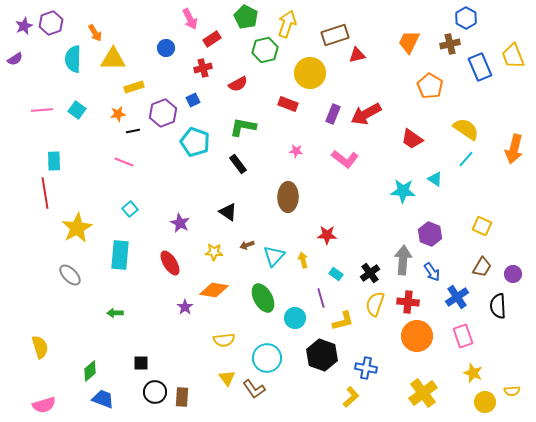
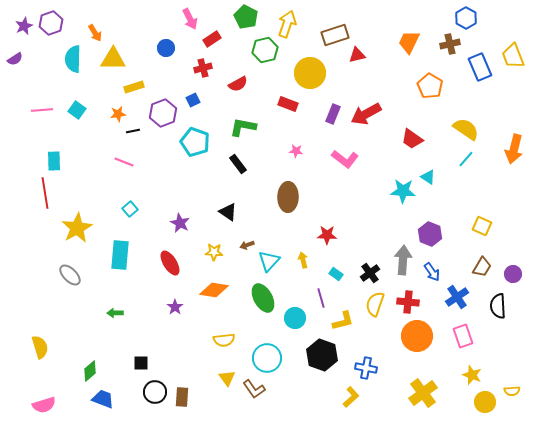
cyan triangle at (435, 179): moved 7 px left, 2 px up
cyan triangle at (274, 256): moved 5 px left, 5 px down
purple star at (185, 307): moved 10 px left
yellow star at (473, 373): moved 1 px left, 2 px down
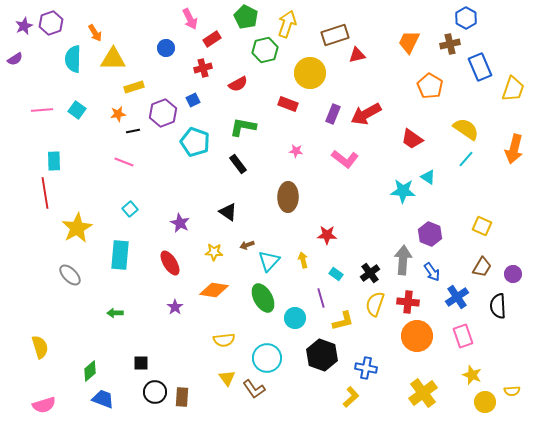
yellow trapezoid at (513, 56): moved 33 px down; rotated 140 degrees counterclockwise
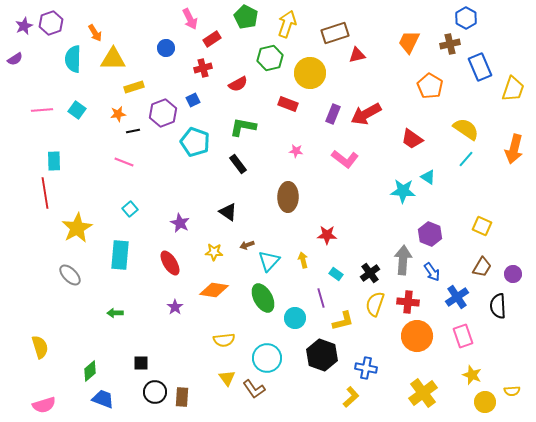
brown rectangle at (335, 35): moved 2 px up
green hexagon at (265, 50): moved 5 px right, 8 px down
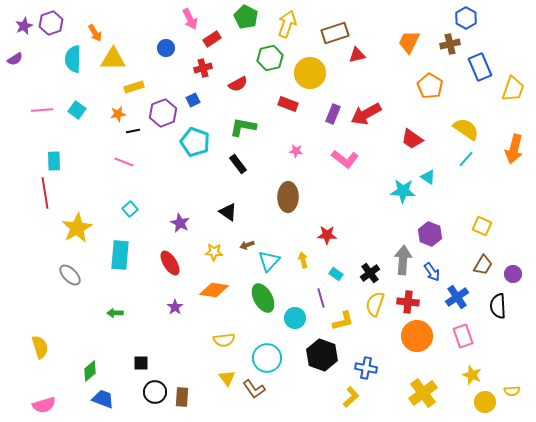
brown trapezoid at (482, 267): moved 1 px right, 2 px up
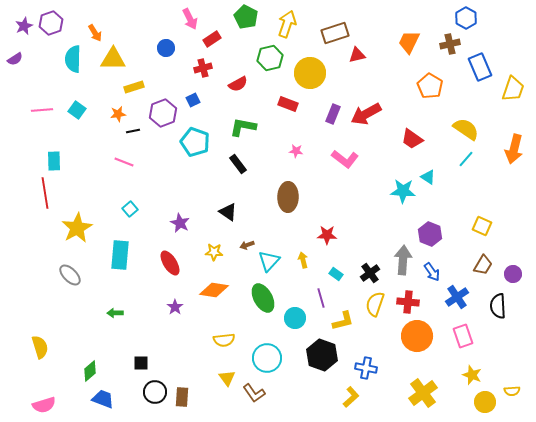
brown L-shape at (254, 389): moved 4 px down
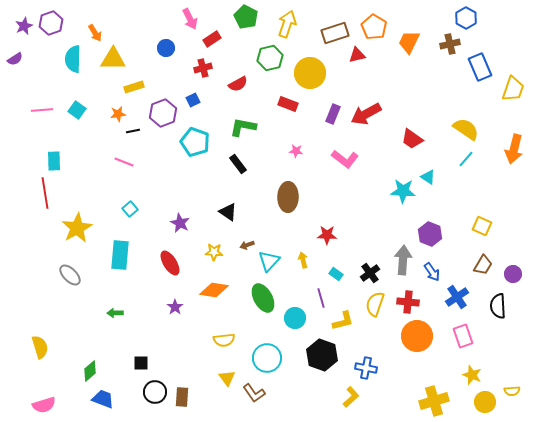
orange pentagon at (430, 86): moved 56 px left, 59 px up
yellow cross at (423, 393): moved 11 px right, 8 px down; rotated 20 degrees clockwise
